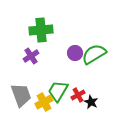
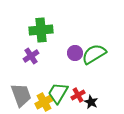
green trapezoid: moved 2 px down
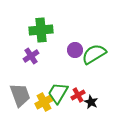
purple circle: moved 3 px up
gray trapezoid: moved 1 px left
